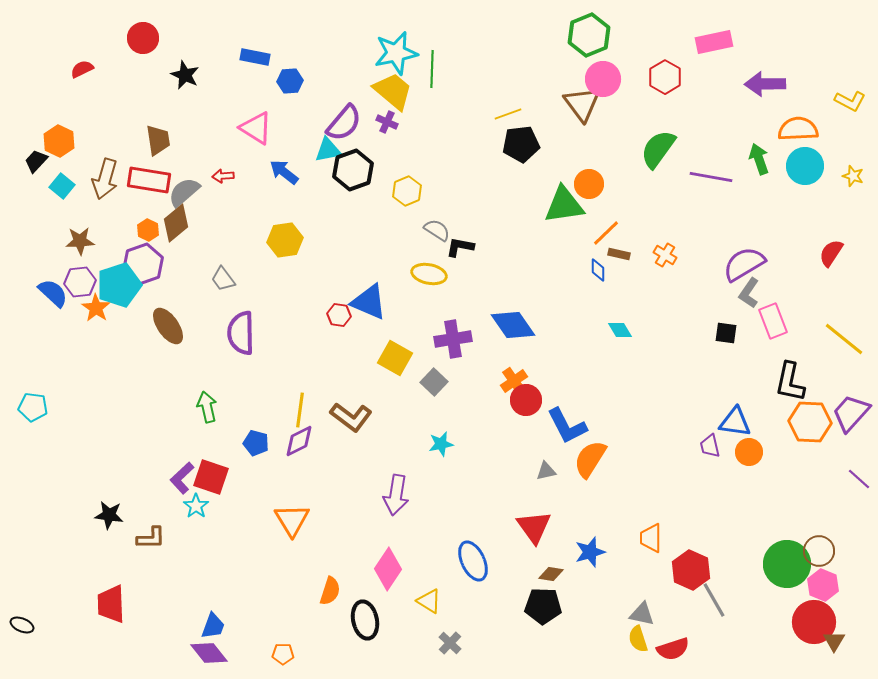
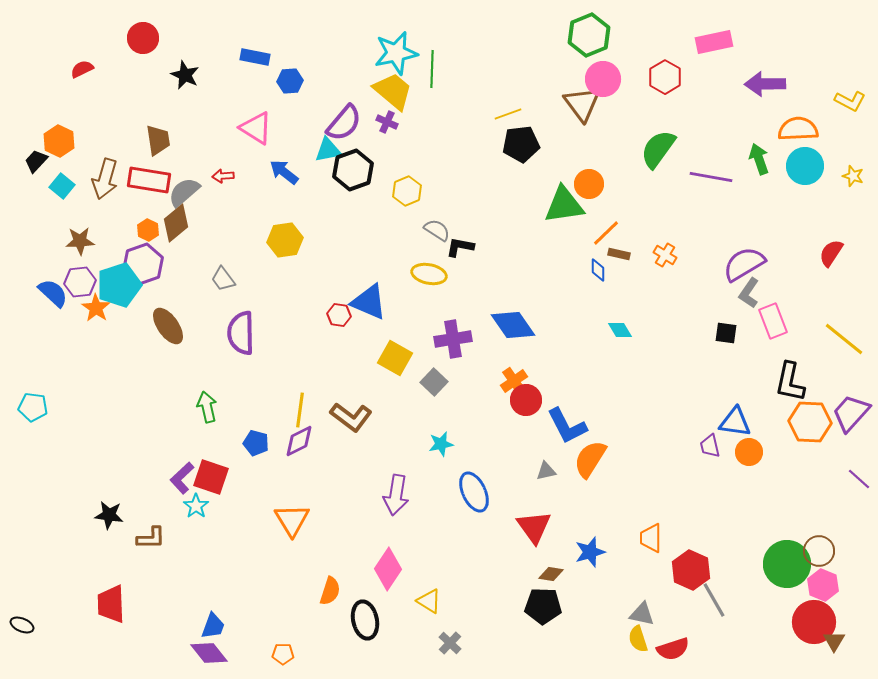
blue ellipse at (473, 561): moved 1 px right, 69 px up
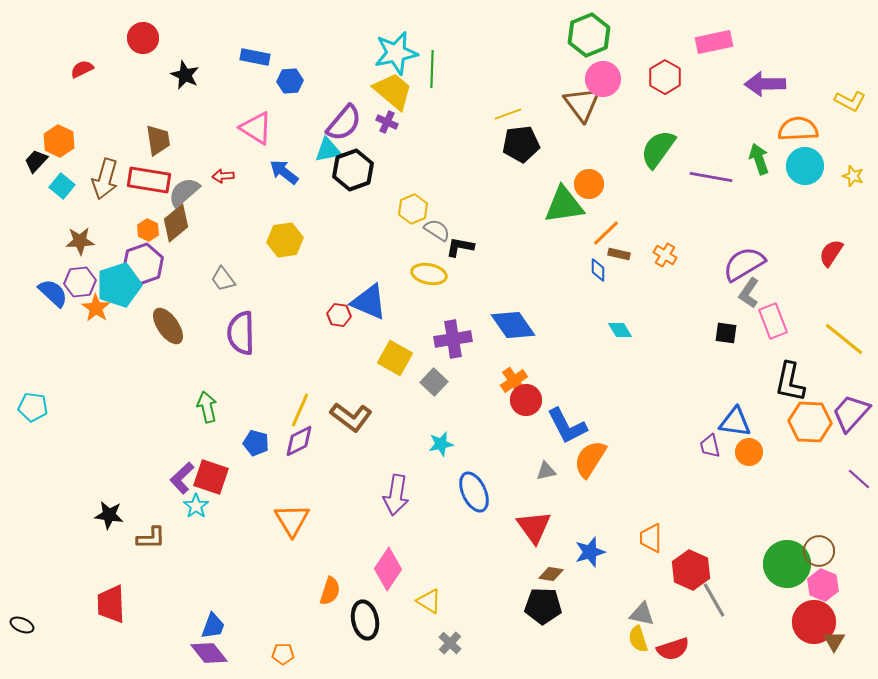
yellow hexagon at (407, 191): moved 6 px right, 18 px down
yellow line at (300, 410): rotated 16 degrees clockwise
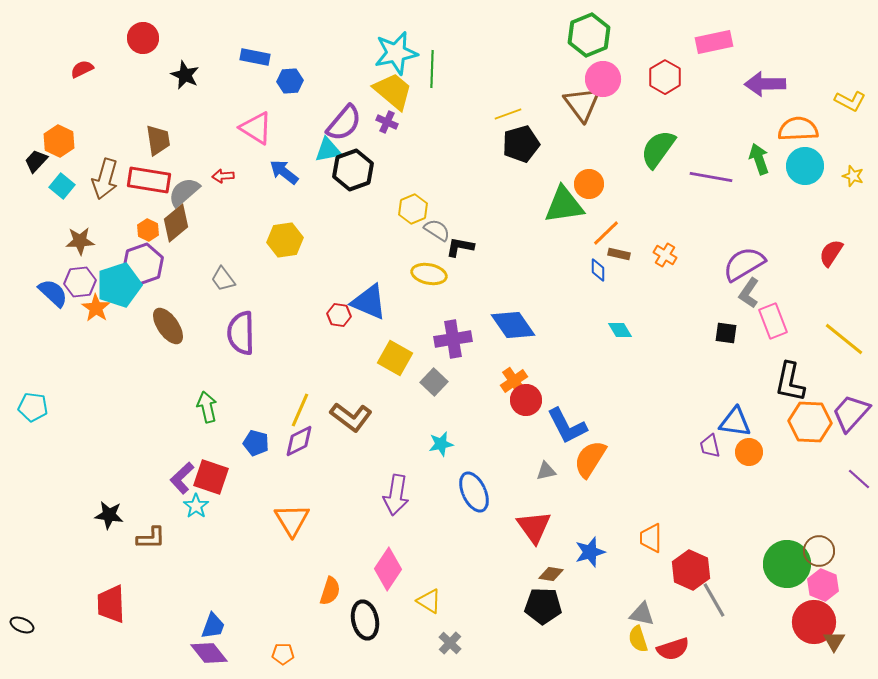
black pentagon at (521, 144): rotated 9 degrees counterclockwise
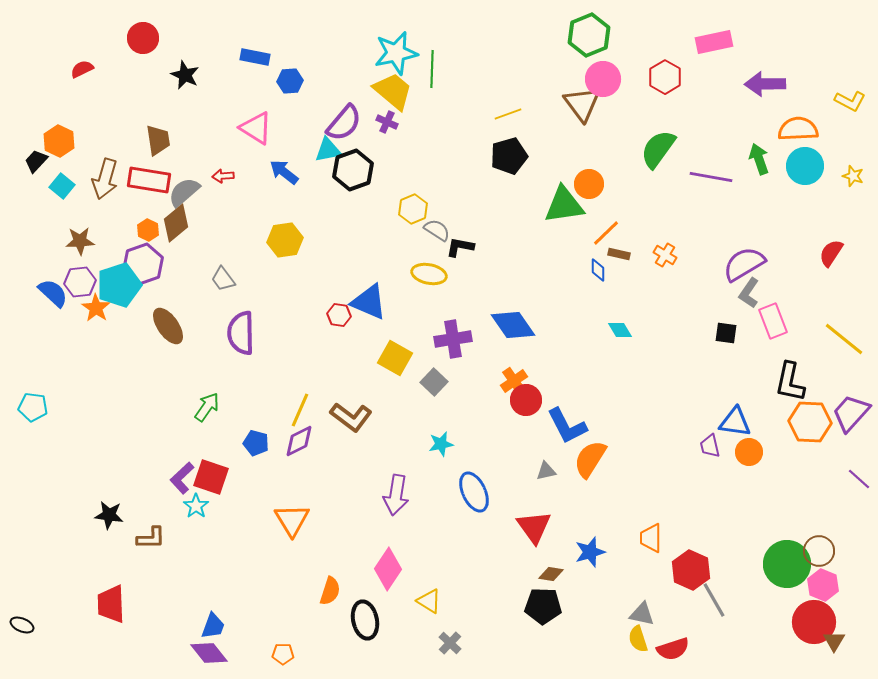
black pentagon at (521, 144): moved 12 px left, 12 px down
green arrow at (207, 407): rotated 48 degrees clockwise
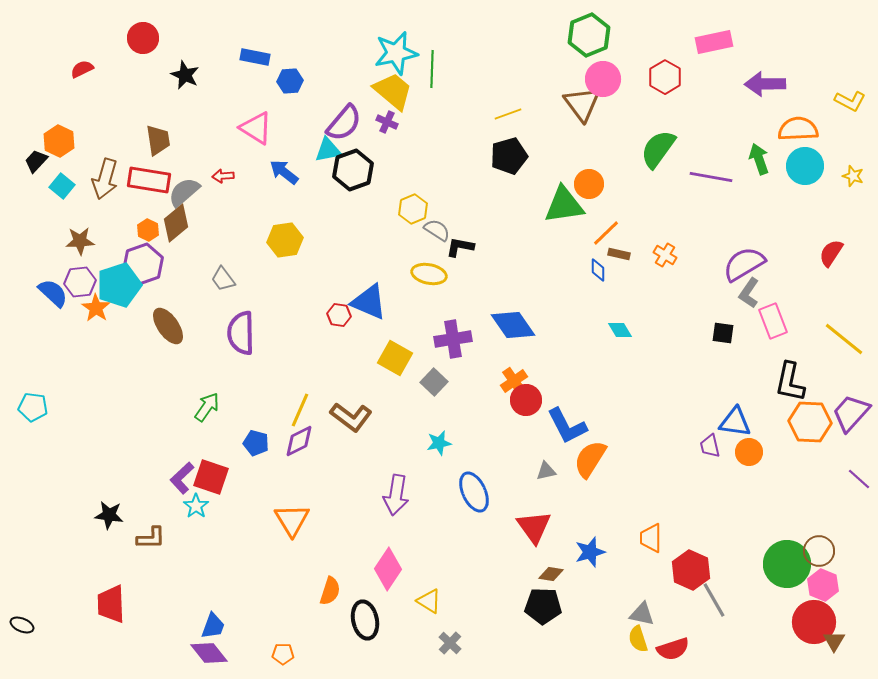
black square at (726, 333): moved 3 px left
cyan star at (441, 444): moved 2 px left, 1 px up
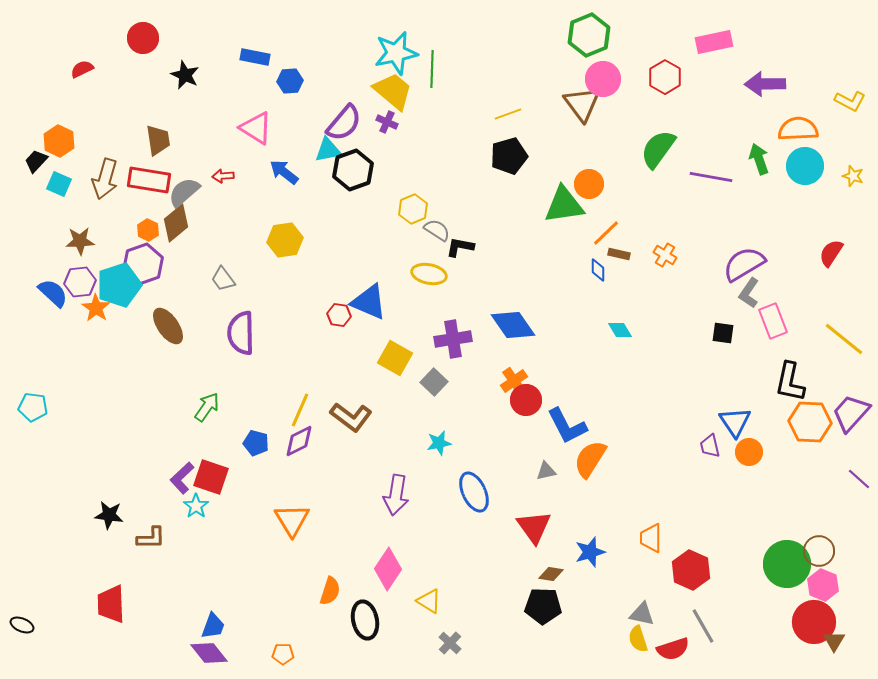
cyan square at (62, 186): moved 3 px left, 2 px up; rotated 15 degrees counterclockwise
blue triangle at (735, 422): rotated 48 degrees clockwise
gray line at (714, 600): moved 11 px left, 26 px down
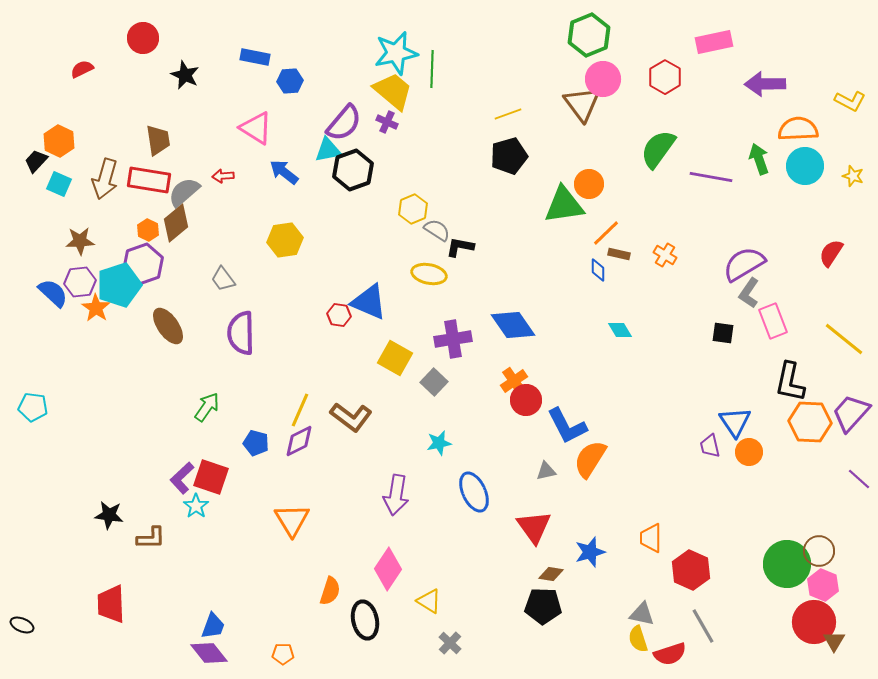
red semicircle at (673, 649): moved 3 px left, 5 px down
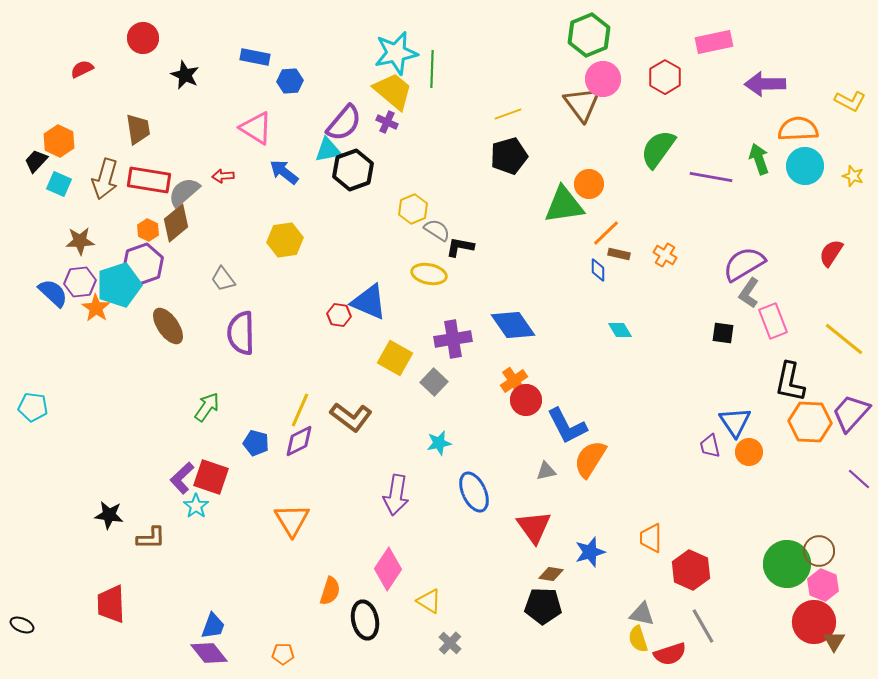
brown trapezoid at (158, 140): moved 20 px left, 11 px up
